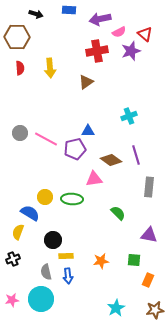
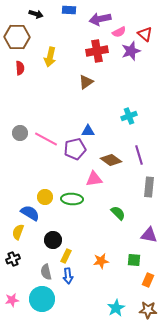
yellow arrow: moved 11 px up; rotated 18 degrees clockwise
purple line: moved 3 px right
yellow rectangle: rotated 64 degrees counterclockwise
cyan circle: moved 1 px right
brown star: moved 7 px left; rotated 12 degrees clockwise
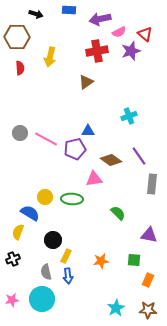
purple line: moved 1 px down; rotated 18 degrees counterclockwise
gray rectangle: moved 3 px right, 3 px up
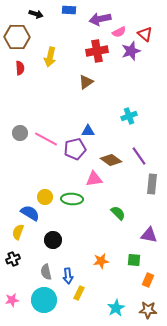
yellow rectangle: moved 13 px right, 37 px down
cyan circle: moved 2 px right, 1 px down
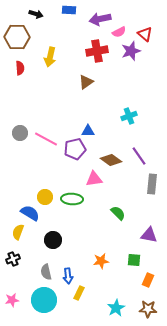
brown star: moved 1 px up
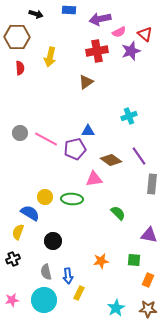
black circle: moved 1 px down
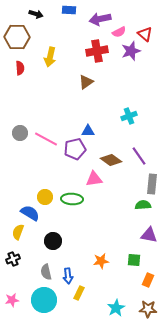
green semicircle: moved 25 px right, 8 px up; rotated 49 degrees counterclockwise
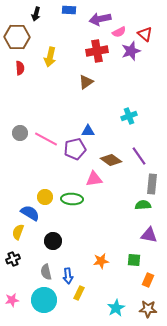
black arrow: rotated 88 degrees clockwise
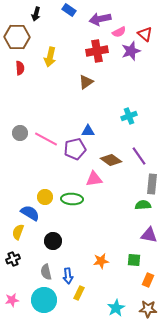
blue rectangle: rotated 32 degrees clockwise
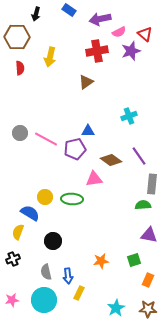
green square: rotated 24 degrees counterclockwise
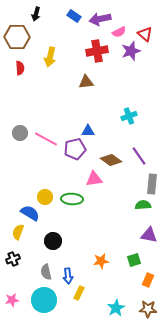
blue rectangle: moved 5 px right, 6 px down
brown triangle: rotated 28 degrees clockwise
